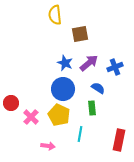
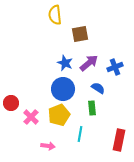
yellow pentagon: rotated 25 degrees clockwise
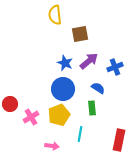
purple arrow: moved 2 px up
red circle: moved 1 px left, 1 px down
pink cross: rotated 14 degrees clockwise
pink arrow: moved 4 px right
